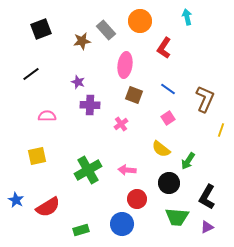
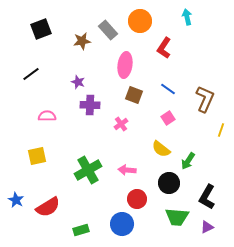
gray rectangle: moved 2 px right
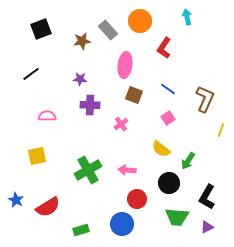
purple star: moved 2 px right, 3 px up; rotated 16 degrees counterclockwise
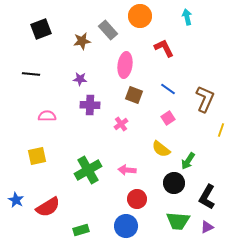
orange circle: moved 5 px up
red L-shape: rotated 120 degrees clockwise
black line: rotated 42 degrees clockwise
black circle: moved 5 px right
green trapezoid: moved 1 px right, 4 px down
blue circle: moved 4 px right, 2 px down
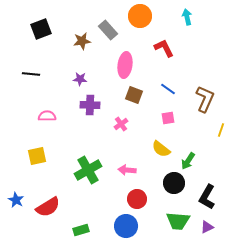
pink square: rotated 24 degrees clockwise
